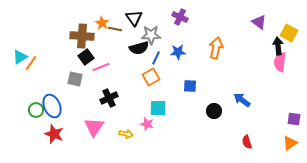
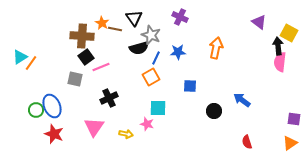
gray star: rotated 24 degrees clockwise
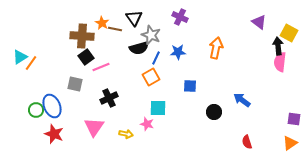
gray square: moved 5 px down
black circle: moved 1 px down
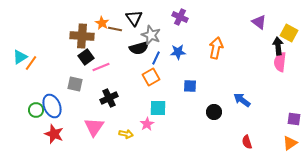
pink star: rotated 24 degrees clockwise
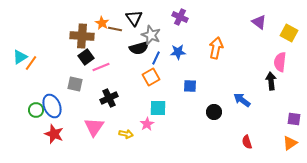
black arrow: moved 7 px left, 35 px down
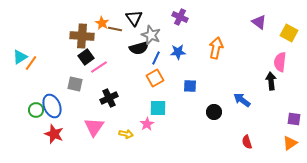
pink line: moved 2 px left; rotated 12 degrees counterclockwise
orange square: moved 4 px right, 1 px down
